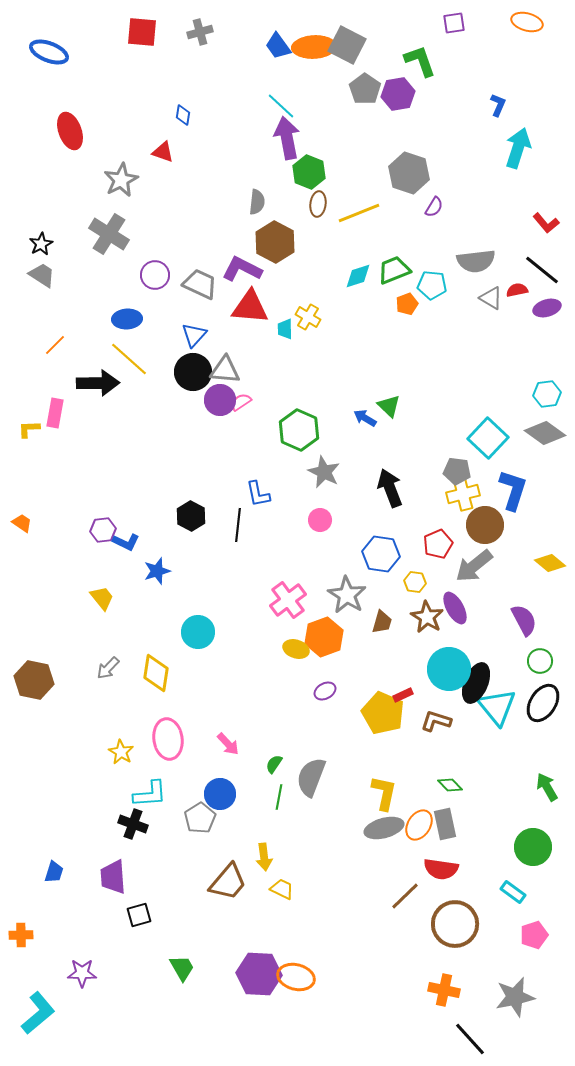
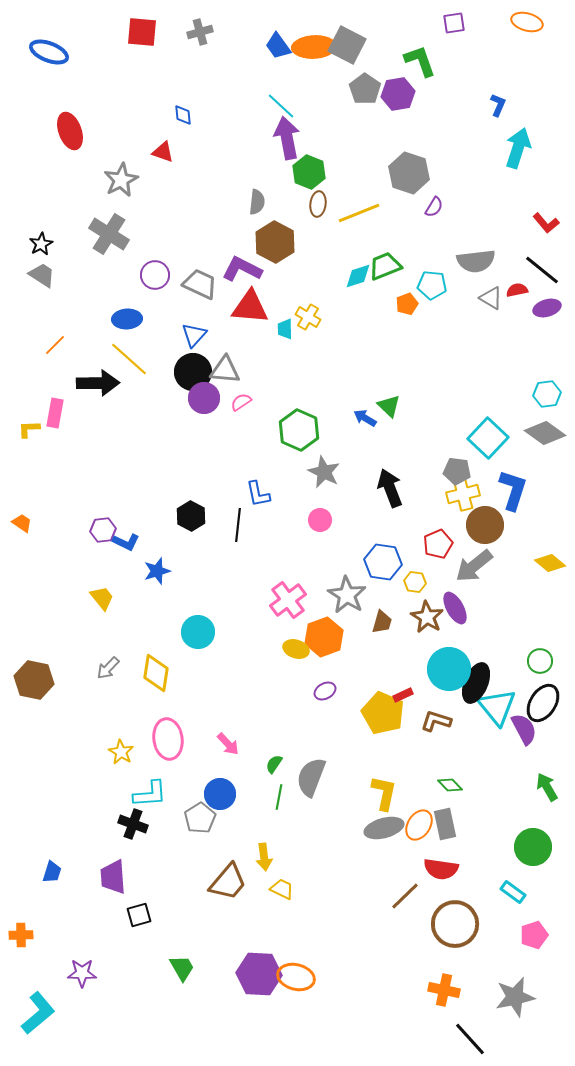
blue diamond at (183, 115): rotated 15 degrees counterclockwise
green trapezoid at (394, 270): moved 9 px left, 4 px up
purple circle at (220, 400): moved 16 px left, 2 px up
blue hexagon at (381, 554): moved 2 px right, 8 px down
purple semicircle at (524, 620): moved 109 px down
blue trapezoid at (54, 872): moved 2 px left
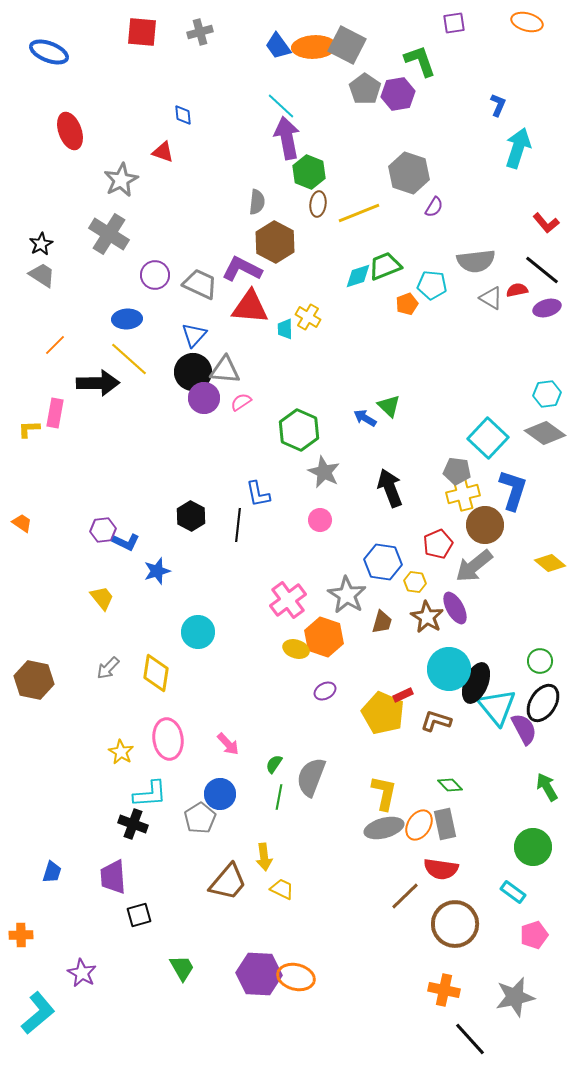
orange hexagon at (324, 637): rotated 21 degrees counterclockwise
purple star at (82, 973): rotated 28 degrees clockwise
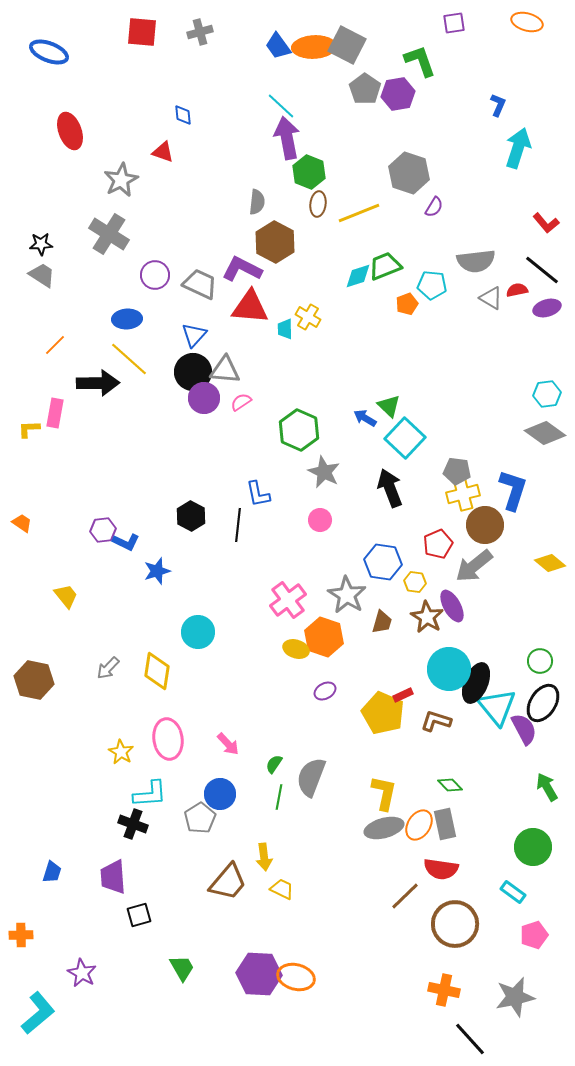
black star at (41, 244): rotated 25 degrees clockwise
cyan square at (488, 438): moved 83 px left
yellow trapezoid at (102, 598): moved 36 px left, 2 px up
purple ellipse at (455, 608): moved 3 px left, 2 px up
yellow diamond at (156, 673): moved 1 px right, 2 px up
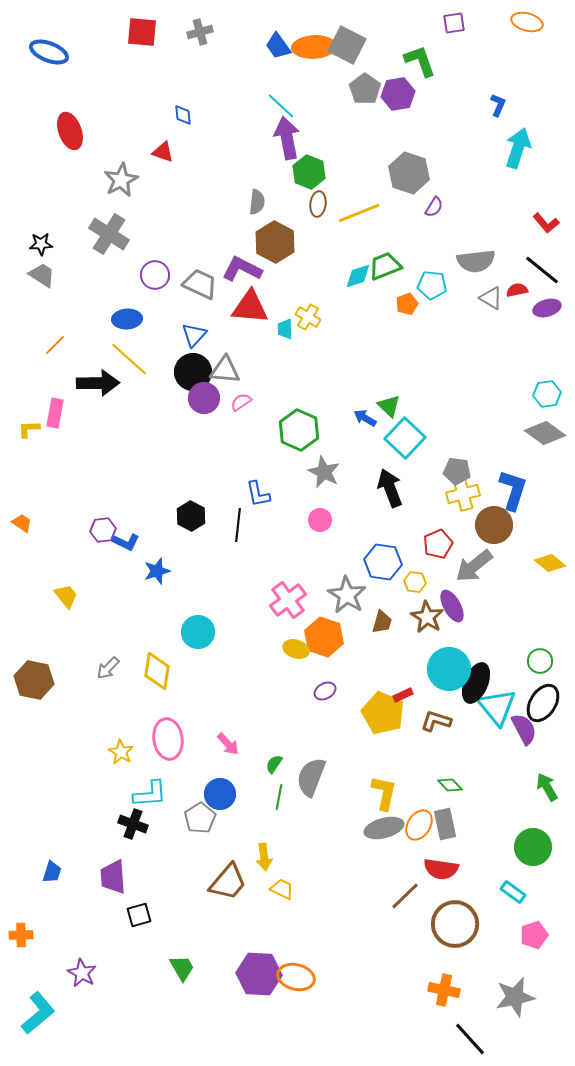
brown circle at (485, 525): moved 9 px right
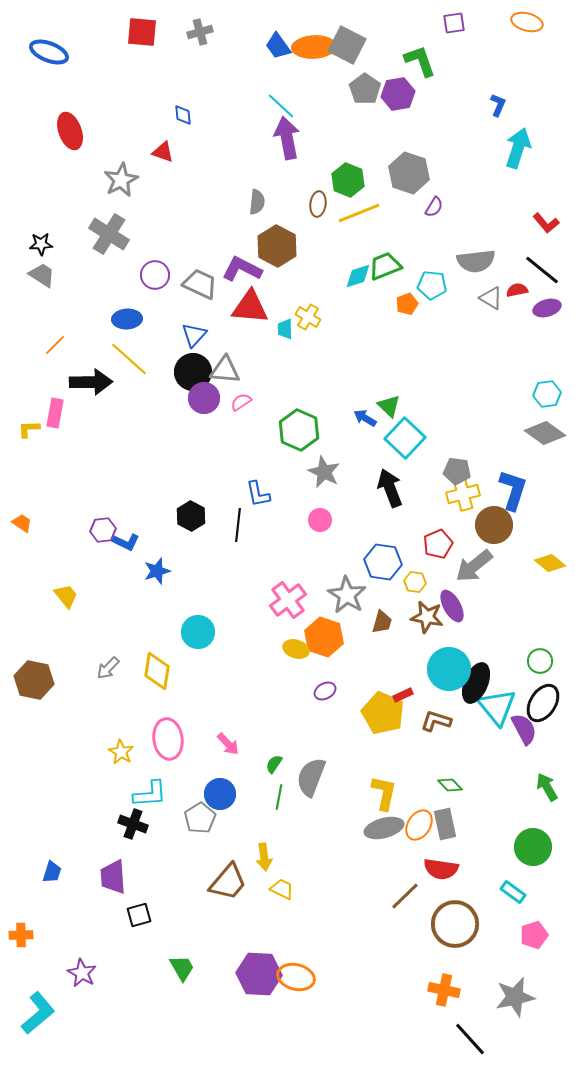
green hexagon at (309, 172): moved 39 px right, 8 px down
brown hexagon at (275, 242): moved 2 px right, 4 px down
black arrow at (98, 383): moved 7 px left, 1 px up
brown star at (427, 617): rotated 20 degrees counterclockwise
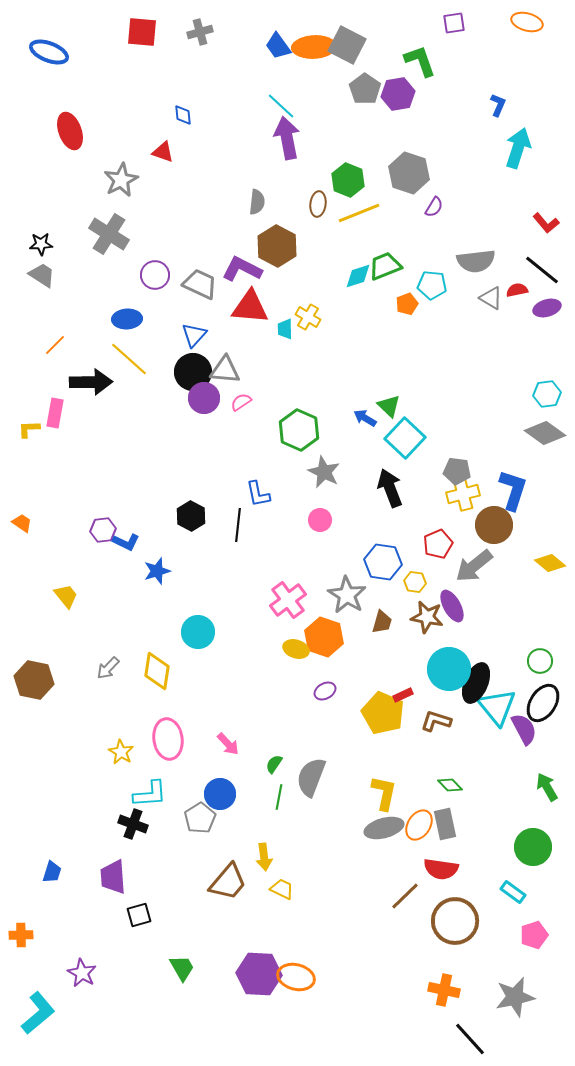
brown circle at (455, 924): moved 3 px up
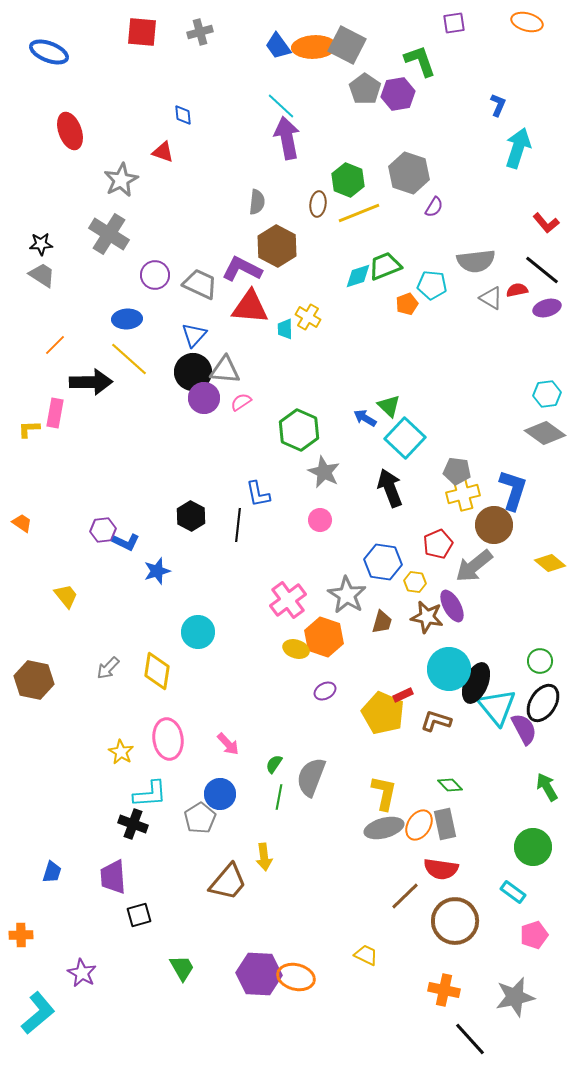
yellow trapezoid at (282, 889): moved 84 px right, 66 px down
